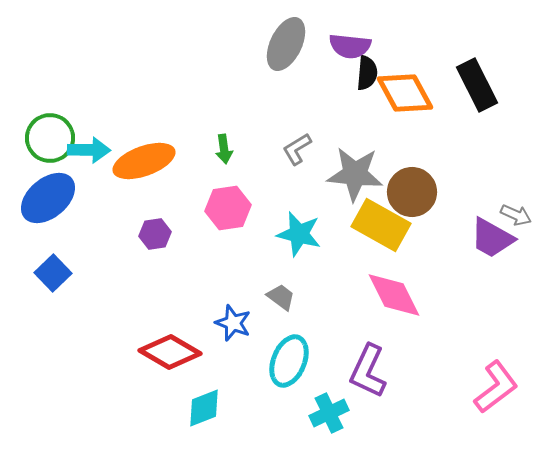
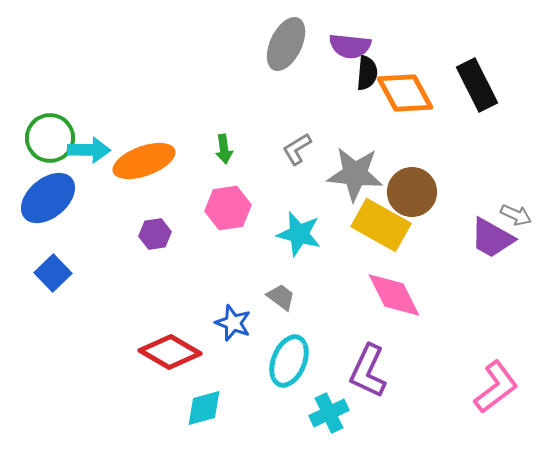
cyan diamond: rotated 6 degrees clockwise
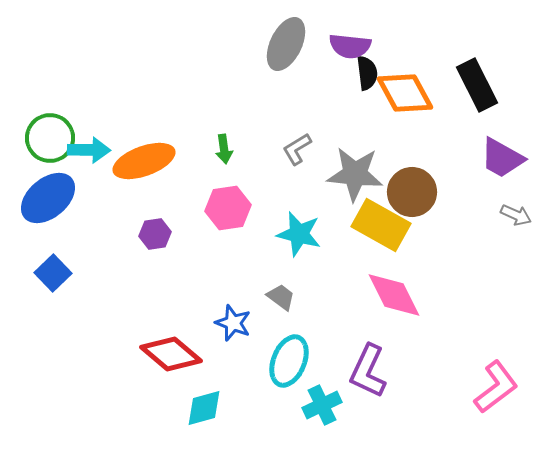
black semicircle: rotated 12 degrees counterclockwise
purple trapezoid: moved 10 px right, 80 px up
red diamond: moved 1 px right, 2 px down; rotated 10 degrees clockwise
cyan cross: moved 7 px left, 8 px up
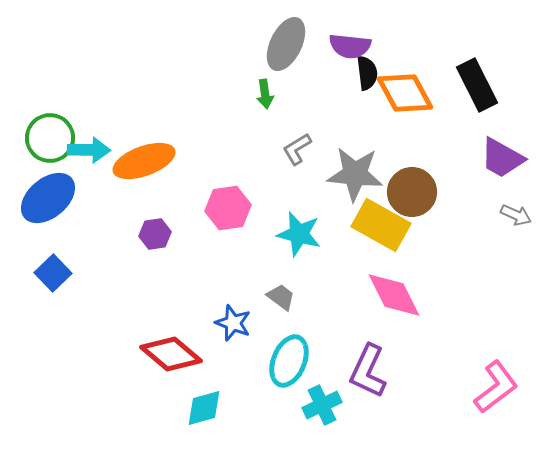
green arrow: moved 41 px right, 55 px up
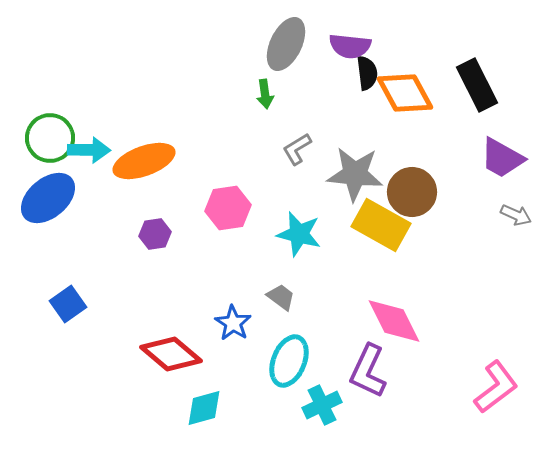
blue square: moved 15 px right, 31 px down; rotated 9 degrees clockwise
pink diamond: moved 26 px down
blue star: rotated 12 degrees clockwise
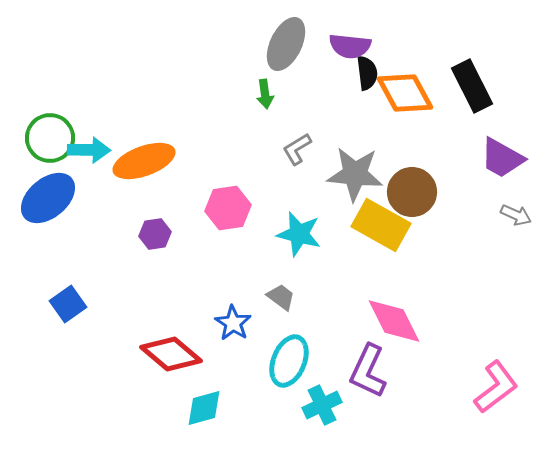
black rectangle: moved 5 px left, 1 px down
